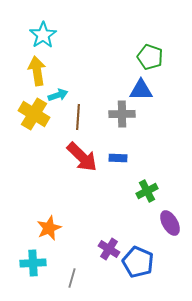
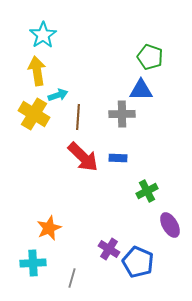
red arrow: moved 1 px right
purple ellipse: moved 2 px down
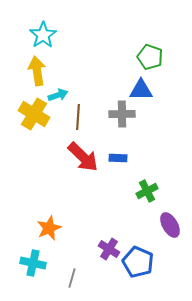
cyan cross: rotated 15 degrees clockwise
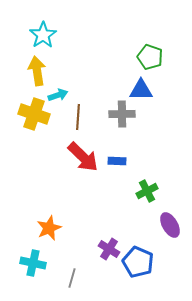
yellow cross: rotated 12 degrees counterclockwise
blue rectangle: moved 1 px left, 3 px down
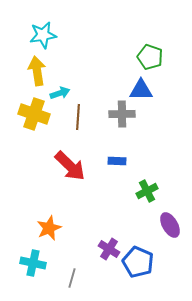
cyan star: rotated 24 degrees clockwise
cyan arrow: moved 2 px right, 2 px up
red arrow: moved 13 px left, 9 px down
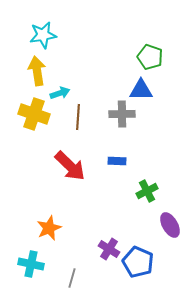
cyan cross: moved 2 px left, 1 px down
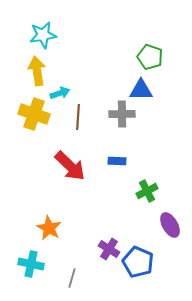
orange star: rotated 20 degrees counterclockwise
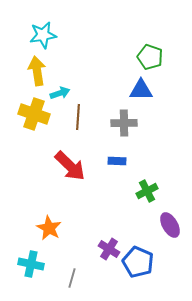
gray cross: moved 2 px right, 9 px down
